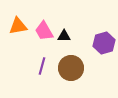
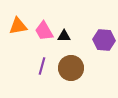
purple hexagon: moved 3 px up; rotated 20 degrees clockwise
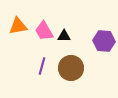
purple hexagon: moved 1 px down
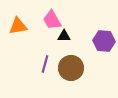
pink trapezoid: moved 8 px right, 11 px up
purple line: moved 3 px right, 2 px up
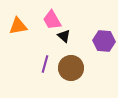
black triangle: rotated 40 degrees clockwise
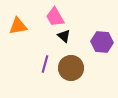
pink trapezoid: moved 3 px right, 3 px up
purple hexagon: moved 2 px left, 1 px down
